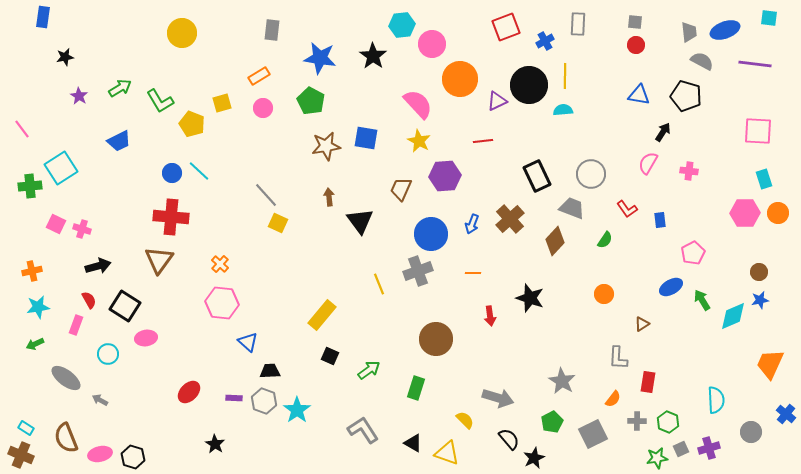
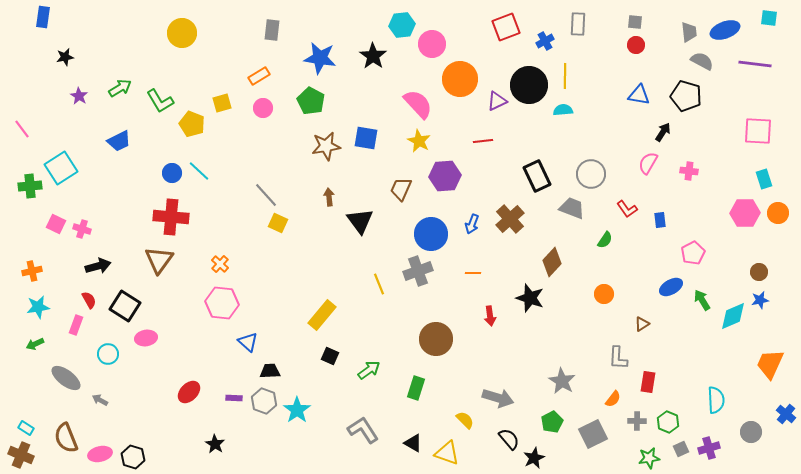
brown diamond at (555, 241): moved 3 px left, 21 px down
green star at (657, 458): moved 8 px left
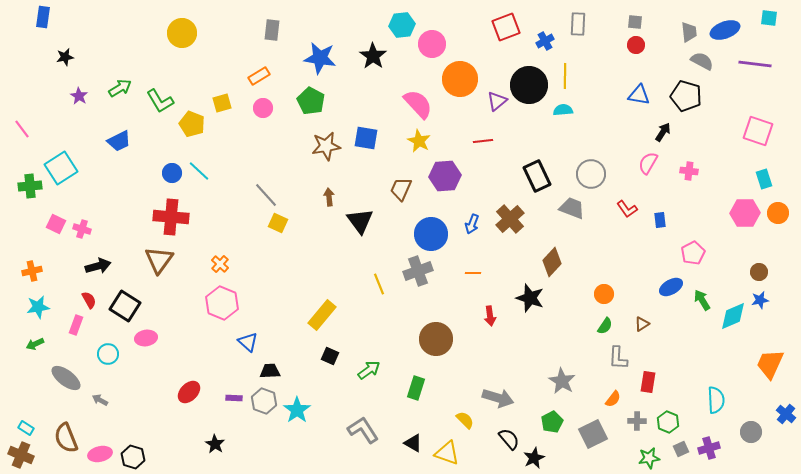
purple triangle at (497, 101): rotated 15 degrees counterclockwise
pink square at (758, 131): rotated 16 degrees clockwise
green semicircle at (605, 240): moved 86 px down
pink hexagon at (222, 303): rotated 16 degrees clockwise
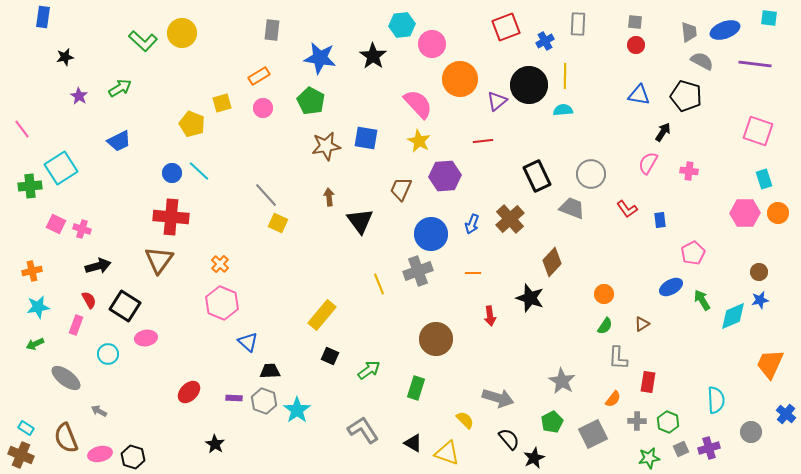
green L-shape at (160, 101): moved 17 px left, 60 px up; rotated 16 degrees counterclockwise
gray arrow at (100, 400): moved 1 px left, 11 px down
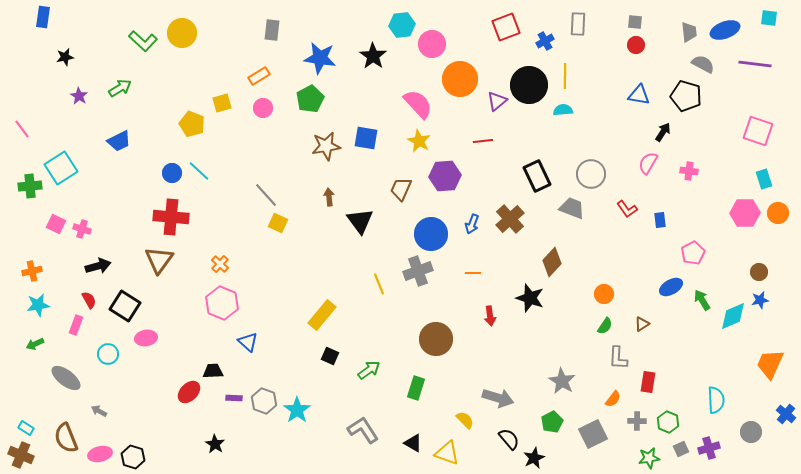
gray semicircle at (702, 61): moved 1 px right, 3 px down
green pentagon at (311, 101): moved 1 px left, 2 px up; rotated 16 degrees clockwise
cyan star at (38, 307): moved 2 px up
black trapezoid at (270, 371): moved 57 px left
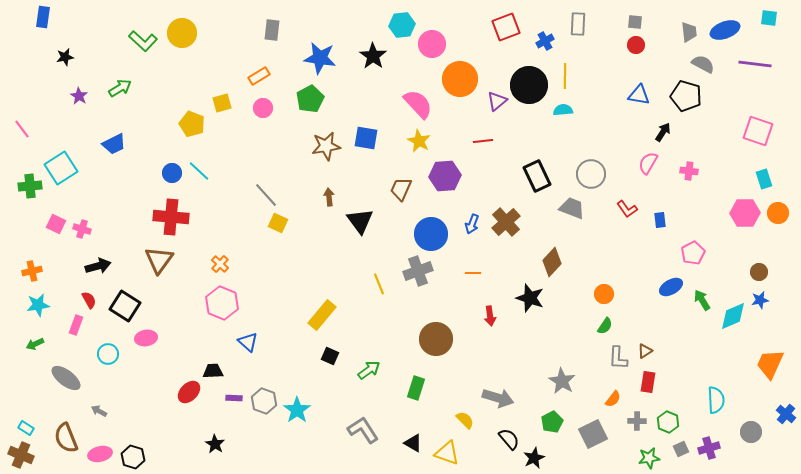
blue trapezoid at (119, 141): moved 5 px left, 3 px down
brown cross at (510, 219): moved 4 px left, 3 px down
brown triangle at (642, 324): moved 3 px right, 27 px down
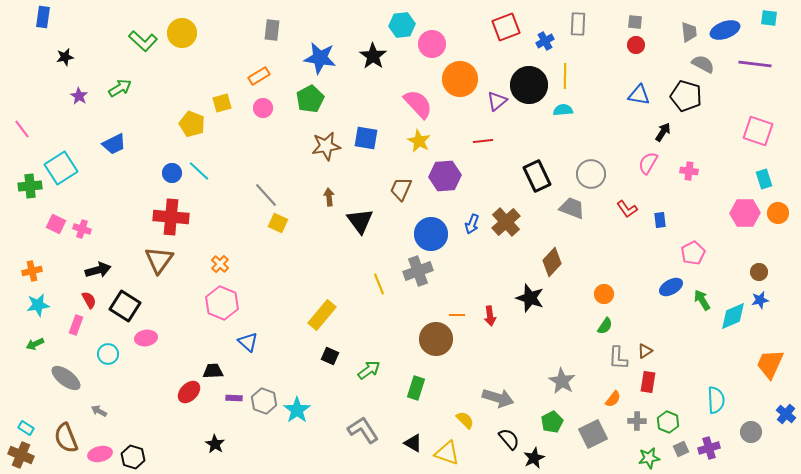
black arrow at (98, 266): moved 4 px down
orange line at (473, 273): moved 16 px left, 42 px down
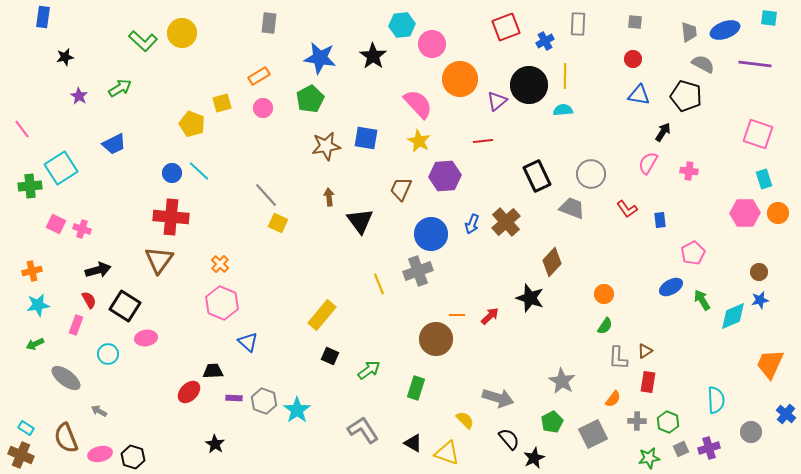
gray rectangle at (272, 30): moved 3 px left, 7 px up
red circle at (636, 45): moved 3 px left, 14 px down
pink square at (758, 131): moved 3 px down
red arrow at (490, 316): rotated 126 degrees counterclockwise
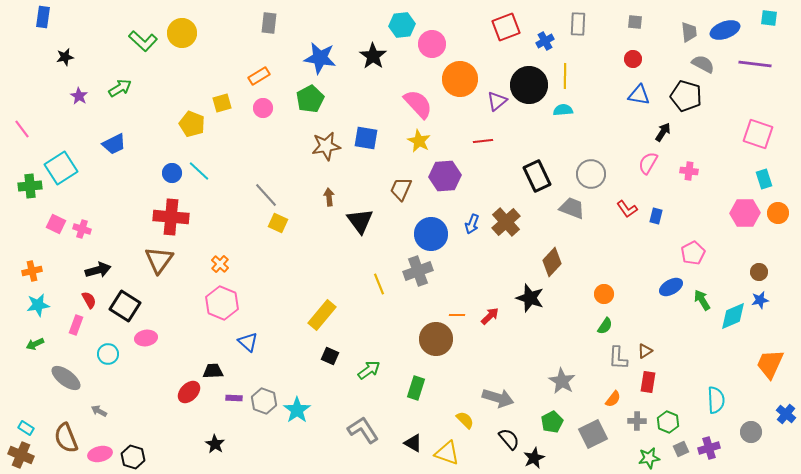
blue rectangle at (660, 220): moved 4 px left, 4 px up; rotated 21 degrees clockwise
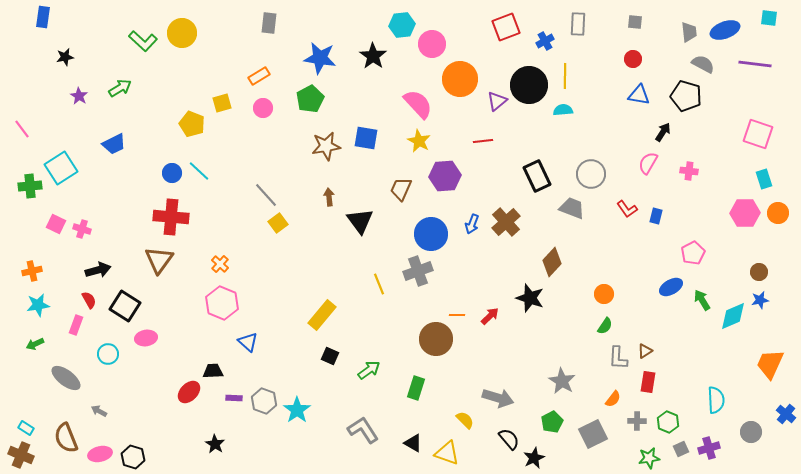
yellow square at (278, 223): rotated 30 degrees clockwise
